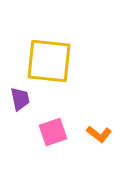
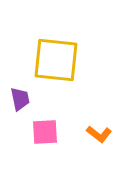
yellow square: moved 7 px right, 1 px up
pink square: moved 8 px left; rotated 16 degrees clockwise
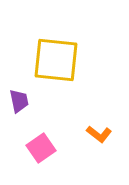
purple trapezoid: moved 1 px left, 2 px down
pink square: moved 4 px left, 16 px down; rotated 32 degrees counterclockwise
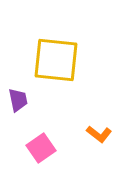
purple trapezoid: moved 1 px left, 1 px up
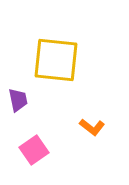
orange L-shape: moved 7 px left, 7 px up
pink square: moved 7 px left, 2 px down
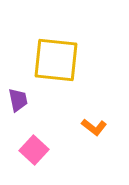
orange L-shape: moved 2 px right
pink square: rotated 12 degrees counterclockwise
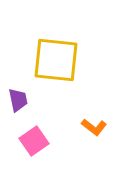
pink square: moved 9 px up; rotated 12 degrees clockwise
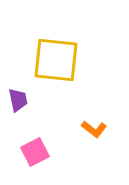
orange L-shape: moved 2 px down
pink square: moved 1 px right, 11 px down; rotated 8 degrees clockwise
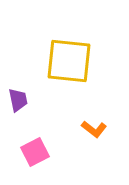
yellow square: moved 13 px right, 1 px down
